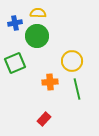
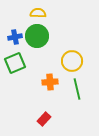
blue cross: moved 14 px down
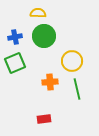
green circle: moved 7 px right
red rectangle: rotated 40 degrees clockwise
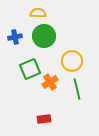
green square: moved 15 px right, 6 px down
orange cross: rotated 28 degrees counterclockwise
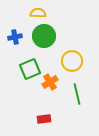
green line: moved 5 px down
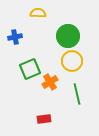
green circle: moved 24 px right
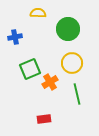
green circle: moved 7 px up
yellow circle: moved 2 px down
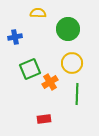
green line: rotated 15 degrees clockwise
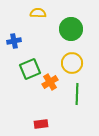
green circle: moved 3 px right
blue cross: moved 1 px left, 4 px down
red rectangle: moved 3 px left, 5 px down
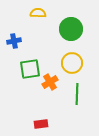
green square: rotated 15 degrees clockwise
